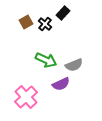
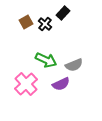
pink cross: moved 13 px up
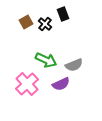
black rectangle: moved 1 px down; rotated 64 degrees counterclockwise
pink cross: moved 1 px right
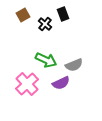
brown square: moved 3 px left, 7 px up
purple semicircle: moved 1 px up
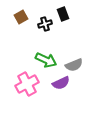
brown square: moved 2 px left, 2 px down
black cross: rotated 32 degrees clockwise
pink cross: rotated 15 degrees clockwise
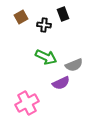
black cross: moved 1 px left, 1 px down; rotated 24 degrees clockwise
green arrow: moved 3 px up
pink cross: moved 19 px down
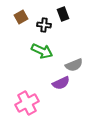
green arrow: moved 4 px left, 6 px up
